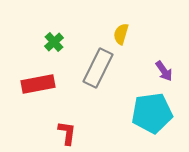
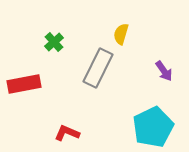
red rectangle: moved 14 px left
cyan pentagon: moved 1 px right, 14 px down; rotated 18 degrees counterclockwise
red L-shape: rotated 75 degrees counterclockwise
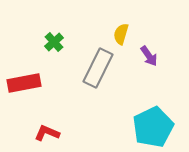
purple arrow: moved 15 px left, 15 px up
red rectangle: moved 1 px up
red L-shape: moved 20 px left
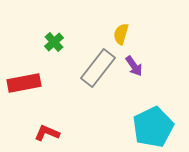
purple arrow: moved 15 px left, 10 px down
gray rectangle: rotated 12 degrees clockwise
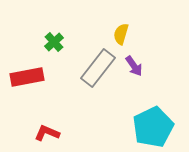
red rectangle: moved 3 px right, 6 px up
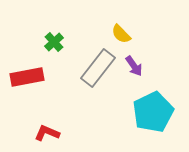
yellow semicircle: rotated 60 degrees counterclockwise
cyan pentagon: moved 15 px up
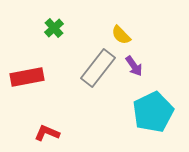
yellow semicircle: moved 1 px down
green cross: moved 14 px up
